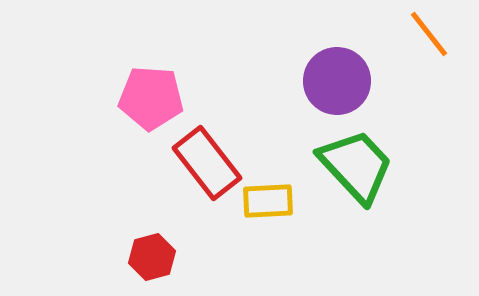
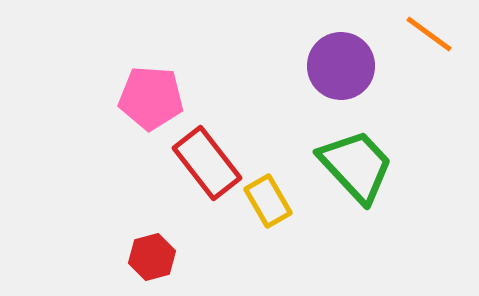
orange line: rotated 16 degrees counterclockwise
purple circle: moved 4 px right, 15 px up
yellow rectangle: rotated 63 degrees clockwise
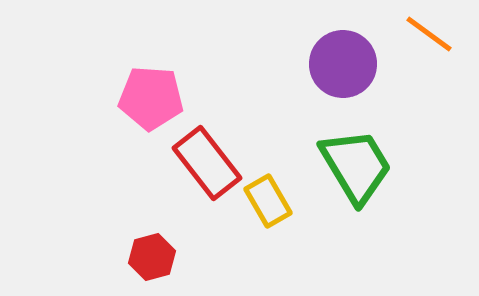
purple circle: moved 2 px right, 2 px up
green trapezoid: rotated 12 degrees clockwise
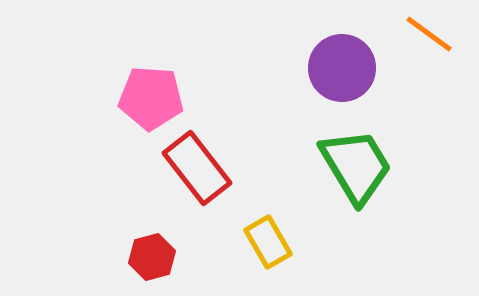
purple circle: moved 1 px left, 4 px down
red rectangle: moved 10 px left, 5 px down
yellow rectangle: moved 41 px down
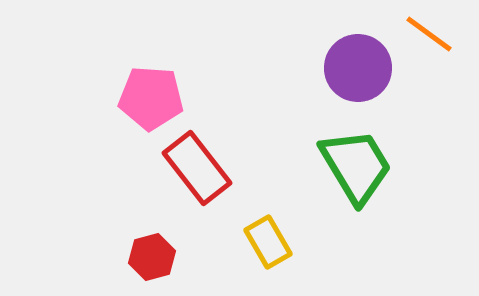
purple circle: moved 16 px right
